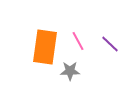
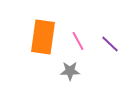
orange rectangle: moved 2 px left, 10 px up
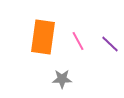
gray star: moved 8 px left, 8 px down
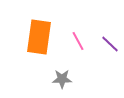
orange rectangle: moved 4 px left
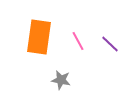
gray star: moved 1 px left, 1 px down; rotated 12 degrees clockwise
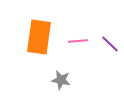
pink line: rotated 66 degrees counterclockwise
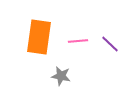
gray star: moved 4 px up
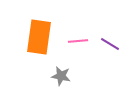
purple line: rotated 12 degrees counterclockwise
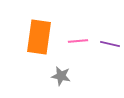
purple line: rotated 18 degrees counterclockwise
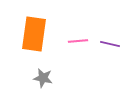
orange rectangle: moved 5 px left, 3 px up
gray star: moved 18 px left, 2 px down
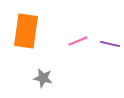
orange rectangle: moved 8 px left, 3 px up
pink line: rotated 18 degrees counterclockwise
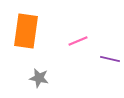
purple line: moved 15 px down
gray star: moved 4 px left
